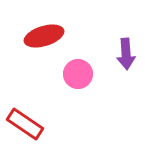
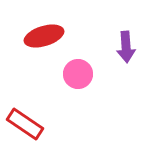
purple arrow: moved 7 px up
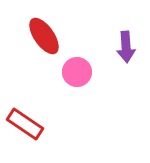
red ellipse: rotated 72 degrees clockwise
pink circle: moved 1 px left, 2 px up
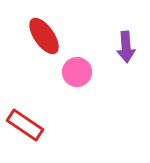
red rectangle: moved 1 px down
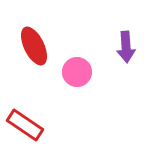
red ellipse: moved 10 px left, 10 px down; rotated 9 degrees clockwise
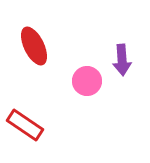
purple arrow: moved 4 px left, 13 px down
pink circle: moved 10 px right, 9 px down
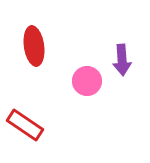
red ellipse: rotated 18 degrees clockwise
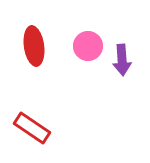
pink circle: moved 1 px right, 35 px up
red rectangle: moved 7 px right, 3 px down
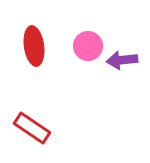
purple arrow: rotated 88 degrees clockwise
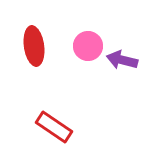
purple arrow: rotated 20 degrees clockwise
red rectangle: moved 22 px right, 1 px up
